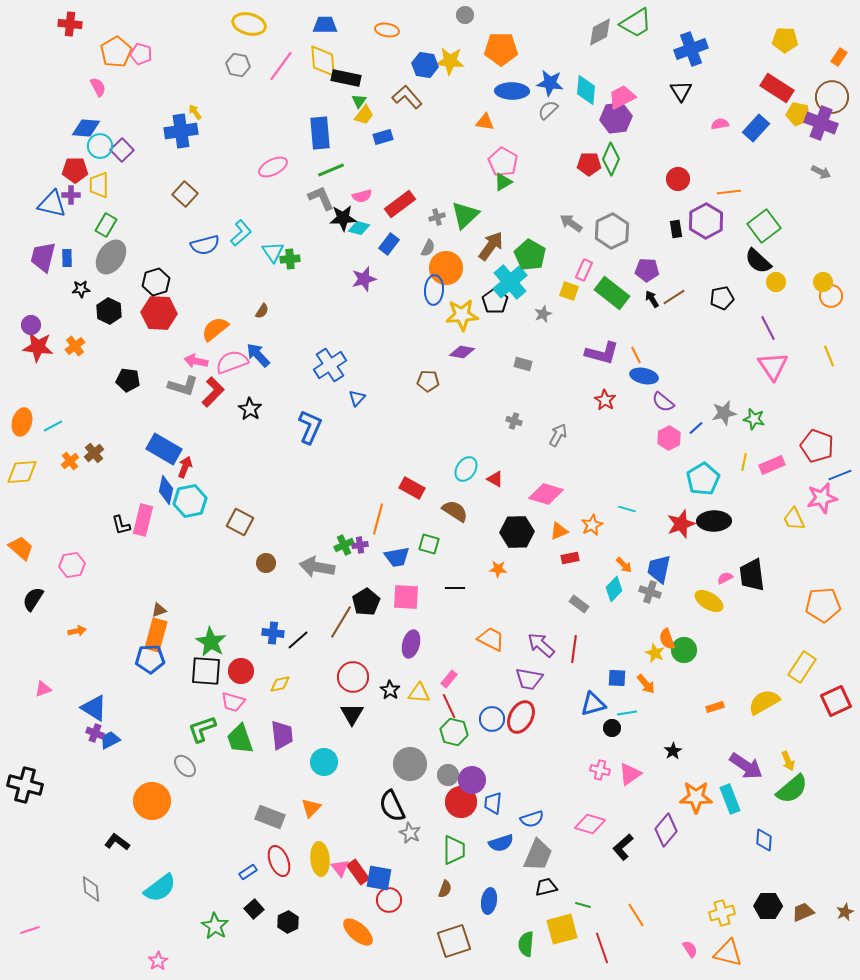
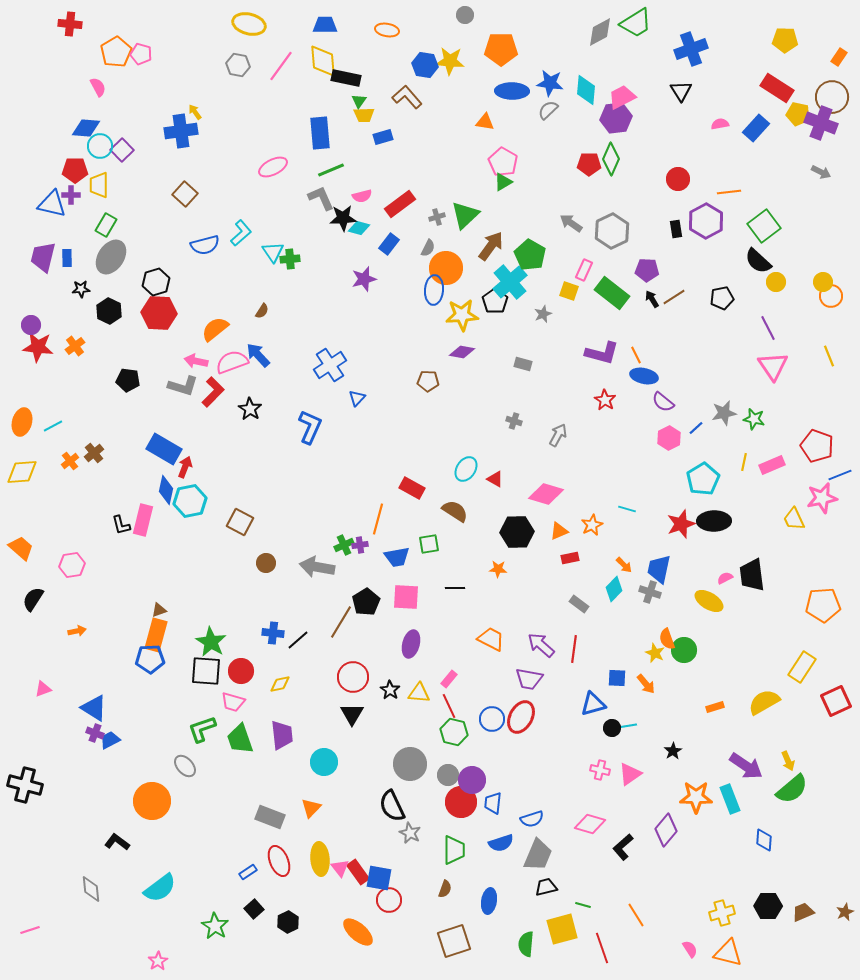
yellow trapezoid at (364, 115): rotated 50 degrees clockwise
green square at (429, 544): rotated 25 degrees counterclockwise
cyan line at (627, 713): moved 13 px down
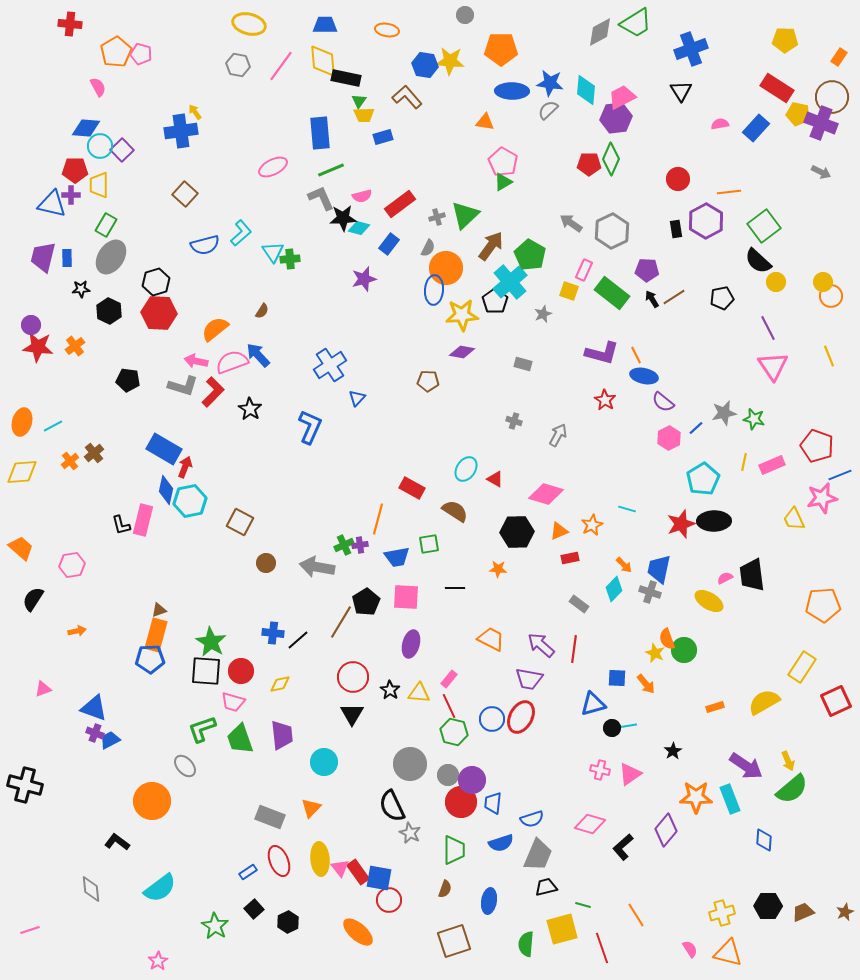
blue triangle at (94, 708): rotated 12 degrees counterclockwise
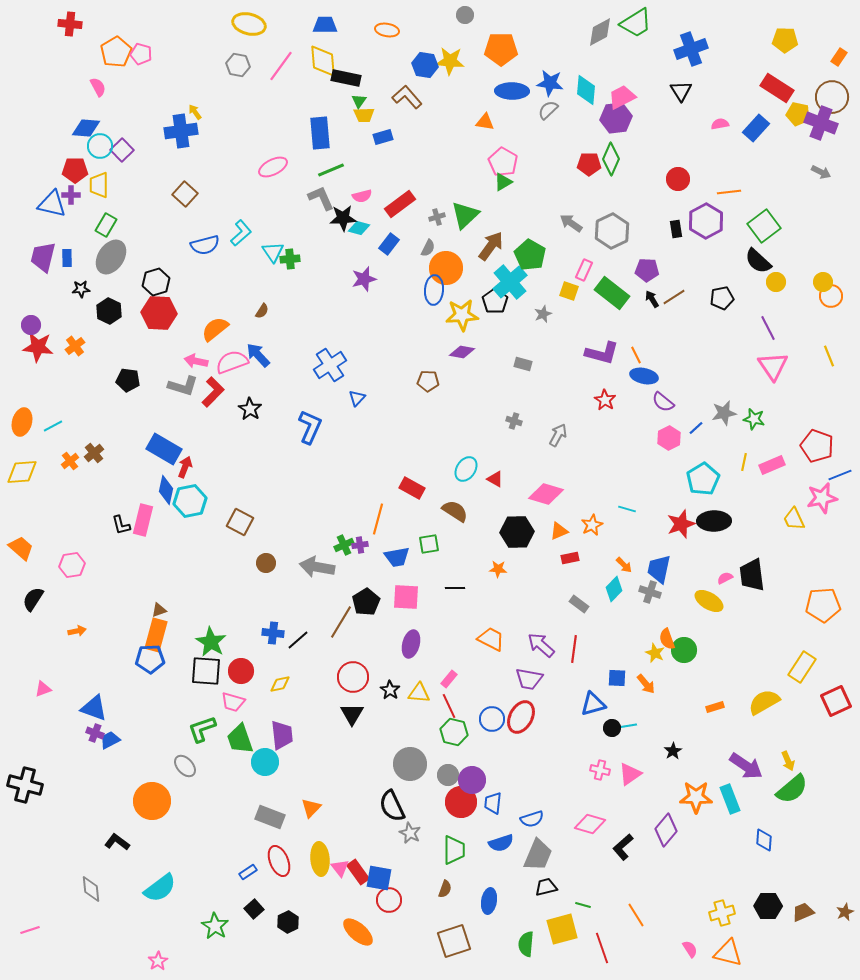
cyan circle at (324, 762): moved 59 px left
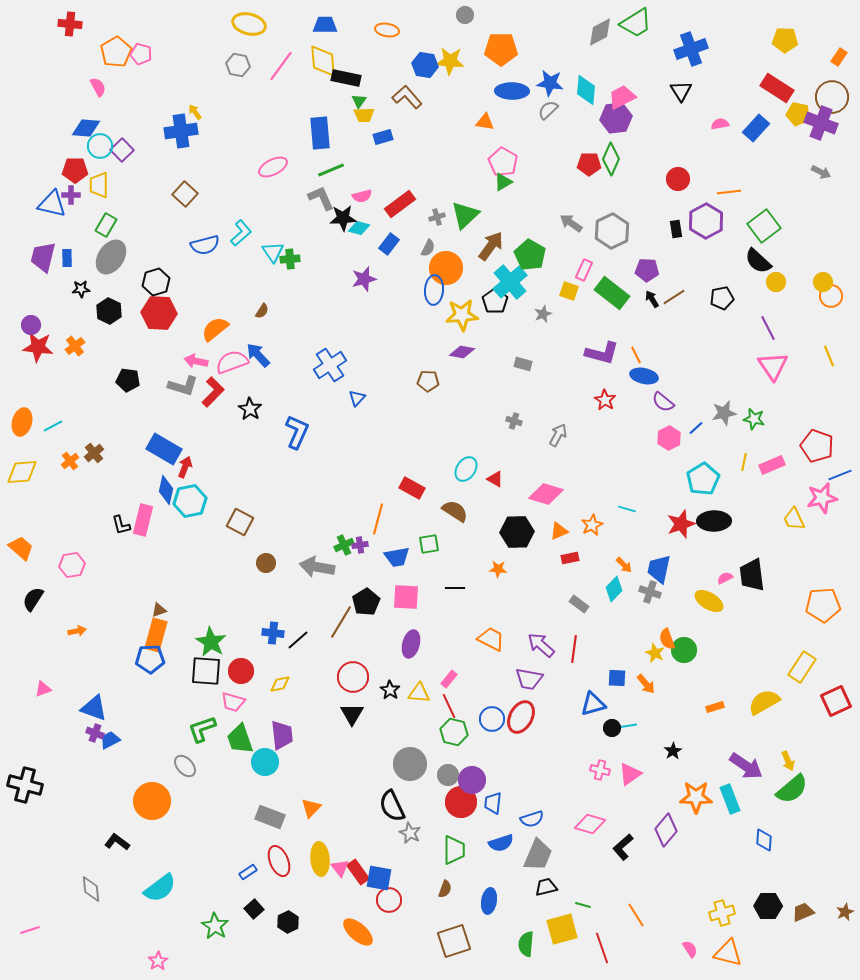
blue L-shape at (310, 427): moved 13 px left, 5 px down
